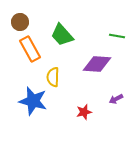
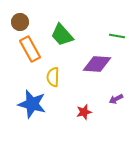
blue star: moved 1 px left, 3 px down
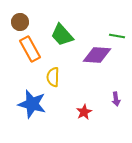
purple diamond: moved 9 px up
purple arrow: rotated 72 degrees counterclockwise
red star: rotated 14 degrees counterclockwise
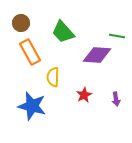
brown circle: moved 1 px right, 1 px down
green trapezoid: moved 1 px right, 3 px up
orange rectangle: moved 3 px down
blue star: moved 2 px down
red star: moved 17 px up
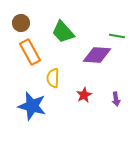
yellow semicircle: moved 1 px down
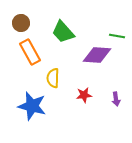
red star: rotated 21 degrees clockwise
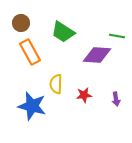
green trapezoid: rotated 15 degrees counterclockwise
yellow semicircle: moved 3 px right, 6 px down
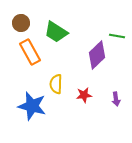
green trapezoid: moved 7 px left
purple diamond: rotated 48 degrees counterclockwise
